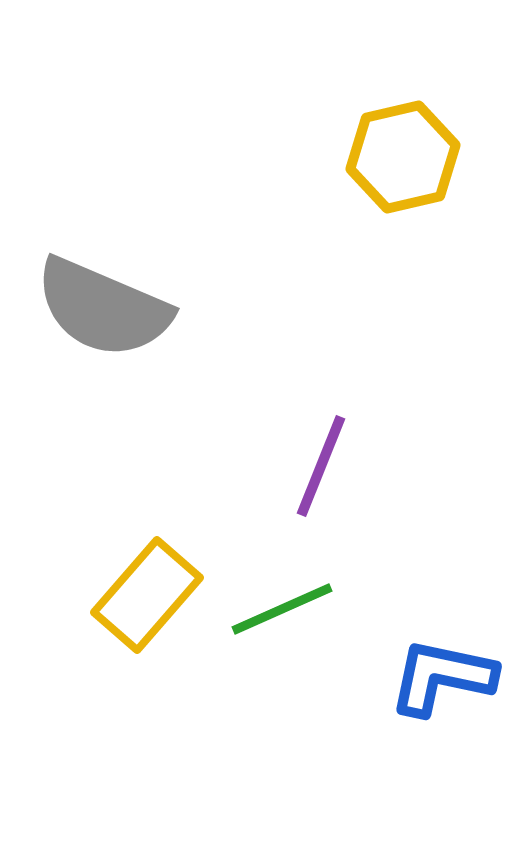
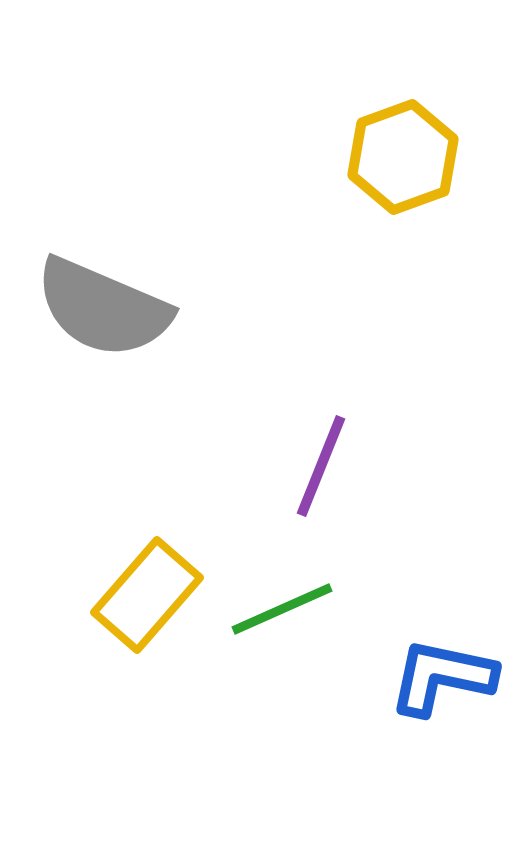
yellow hexagon: rotated 7 degrees counterclockwise
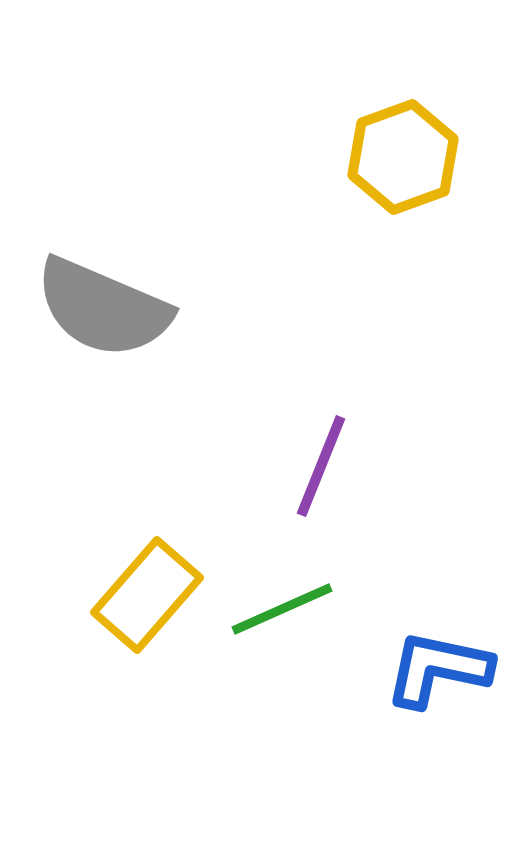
blue L-shape: moved 4 px left, 8 px up
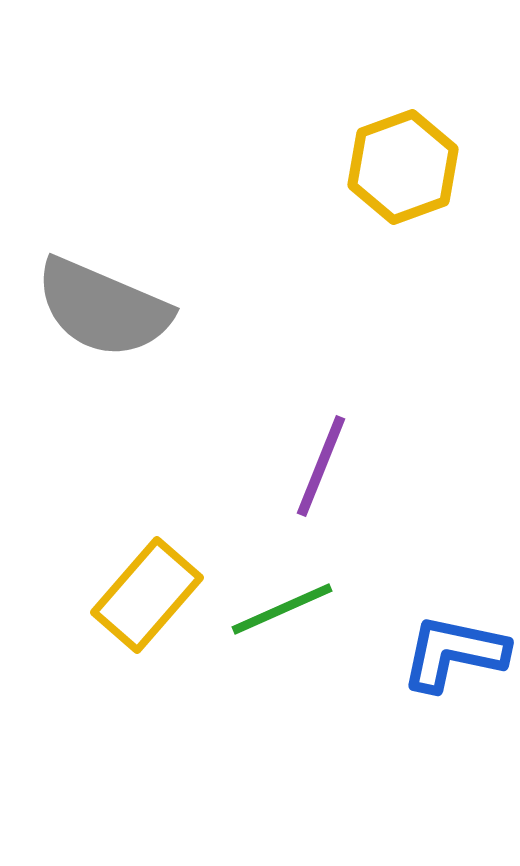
yellow hexagon: moved 10 px down
blue L-shape: moved 16 px right, 16 px up
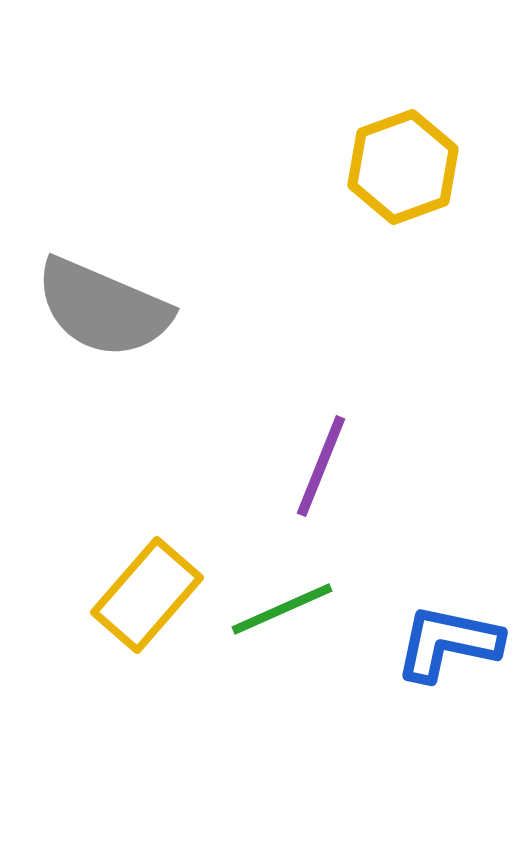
blue L-shape: moved 6 px left, 10 px up
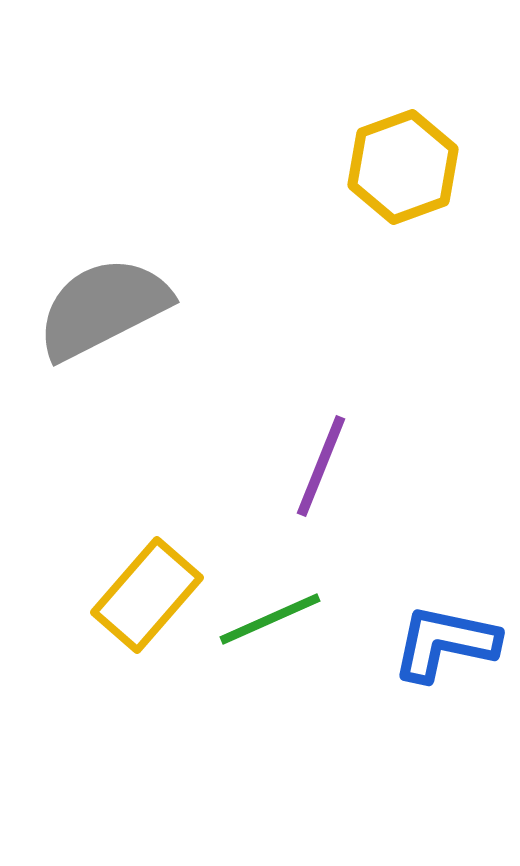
gray semicircle: rotated 130 degrees clockwise
green line: moved 12 px left, 10 px down
blue L-shape: moved 3 px left
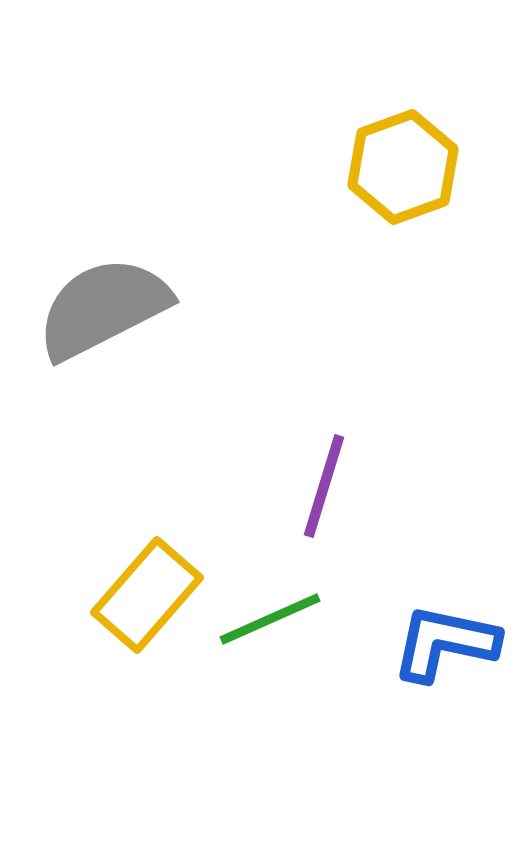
purple line: moved 3 px right, 20 px down; rotated 5 degrees counterclockwise
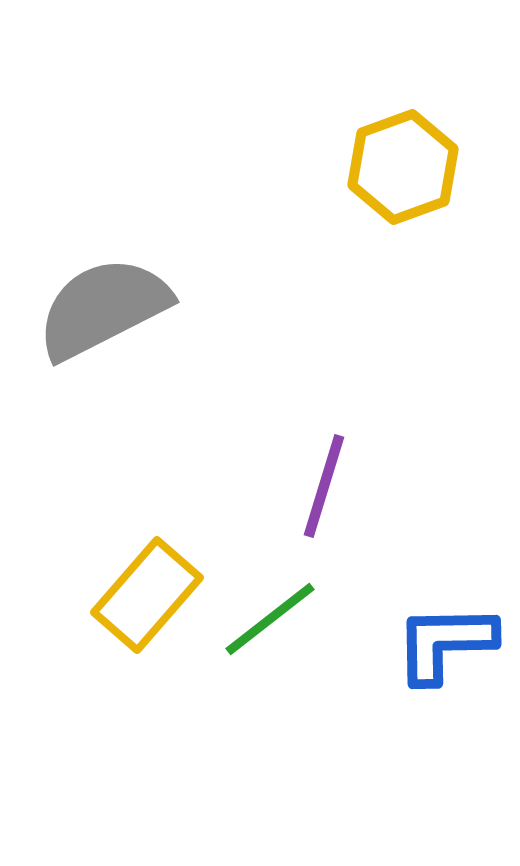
green line: rotated 14 degrees counterclockwise
blue L-shape: rotated 13 degrees counterclockwise
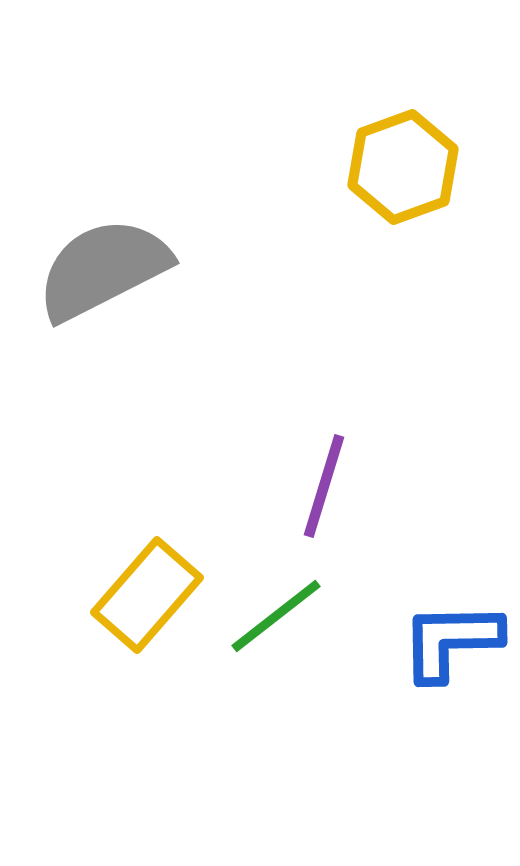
gray semicircle: moved 39 px up
green line: moved 6 px right, 3 px up
blue L-shape: moved 6 px right, 2 px up
